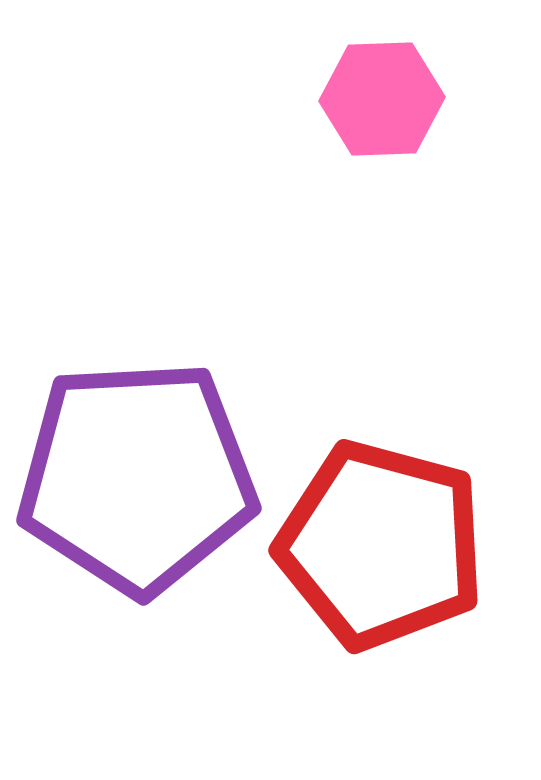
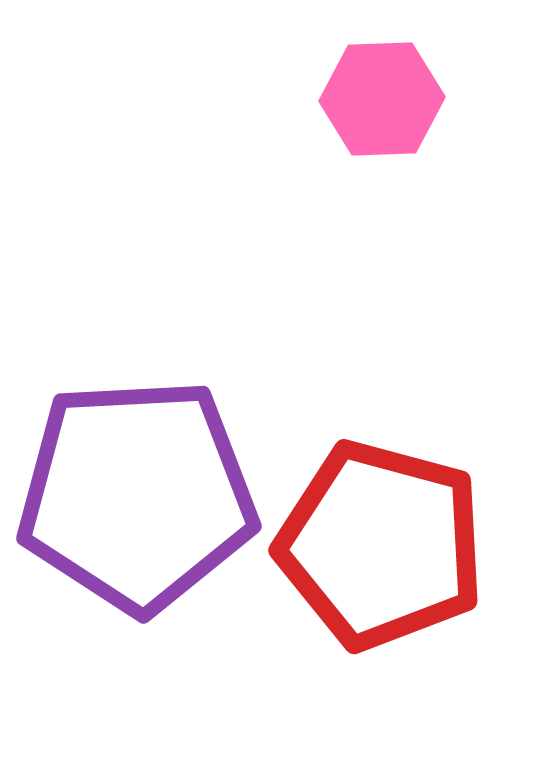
purple pentagon: moved 18 px down
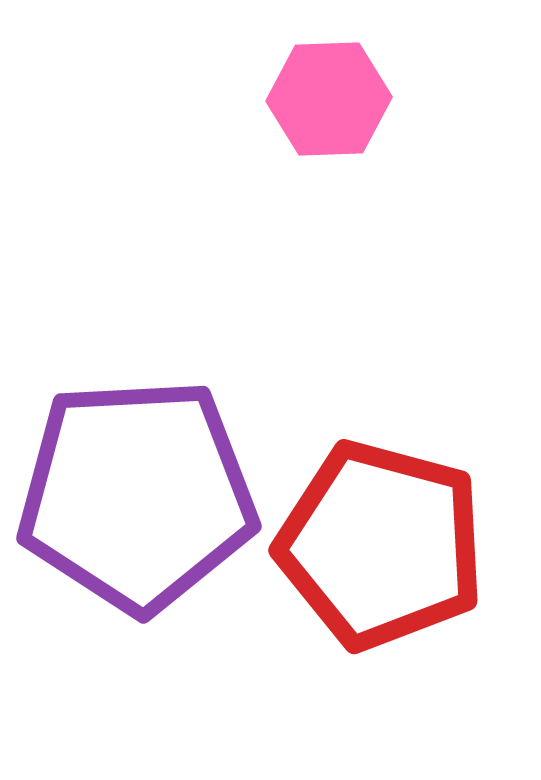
pink hexagon: moved 53 px left
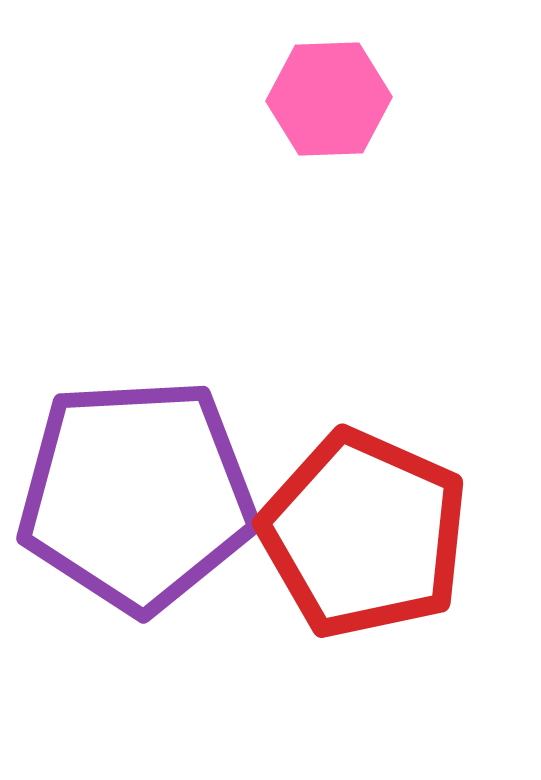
red pentagon: moved 17 px left, 11 px up; rotated 9 degrees clockwise
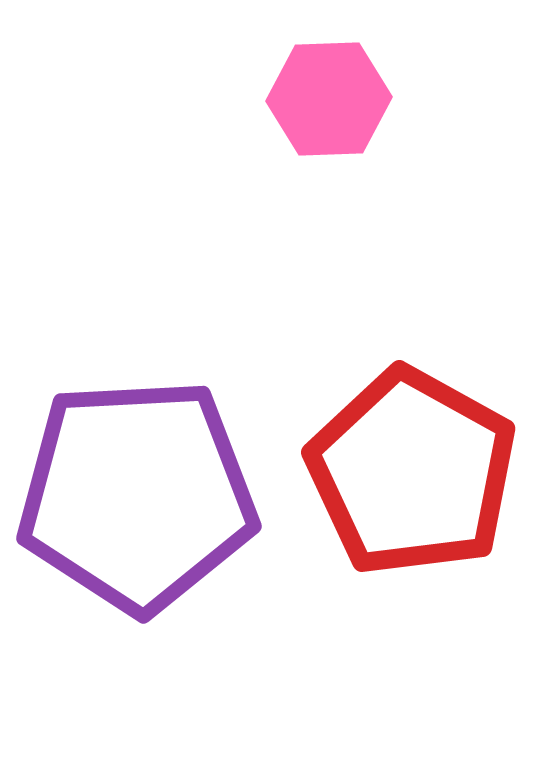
red pentagon: moved 48 px right, 62 px up; rotated 5 degrees clockwise
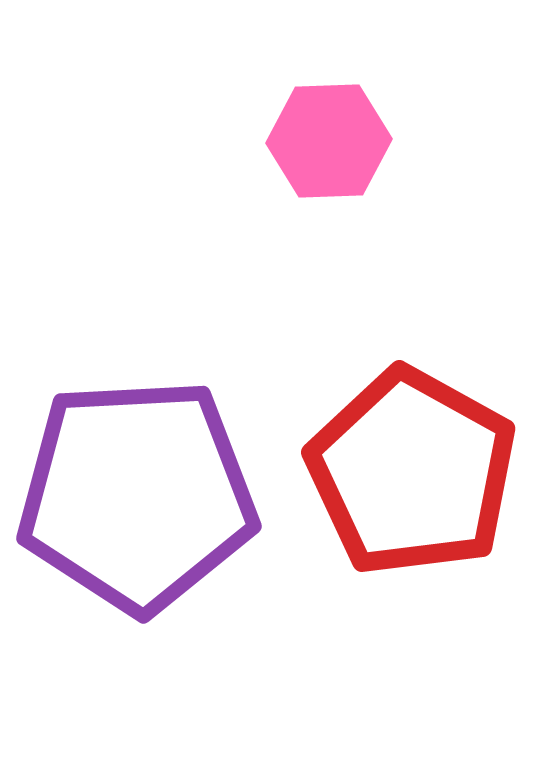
pink hexagon: moved 42 px down
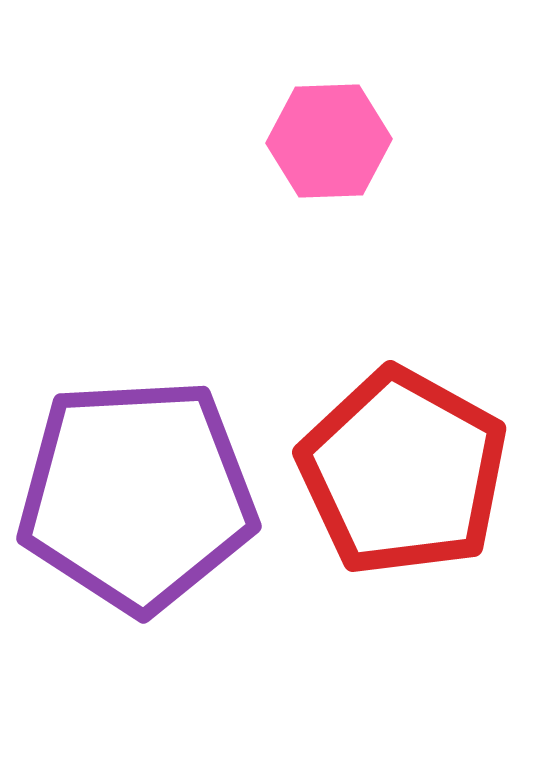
red pentagon: moved 9 px left
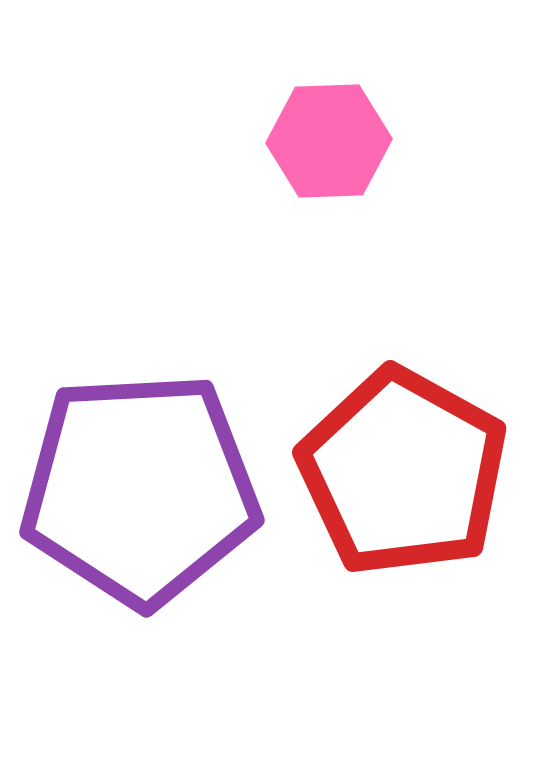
purple pentagon: moved 3 px right, 6 px up
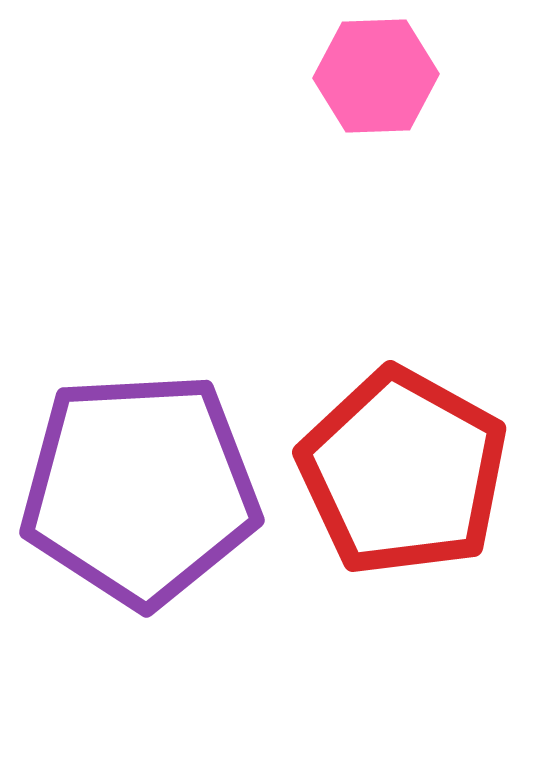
pink hexagon: moved 47 px right, 65 px up
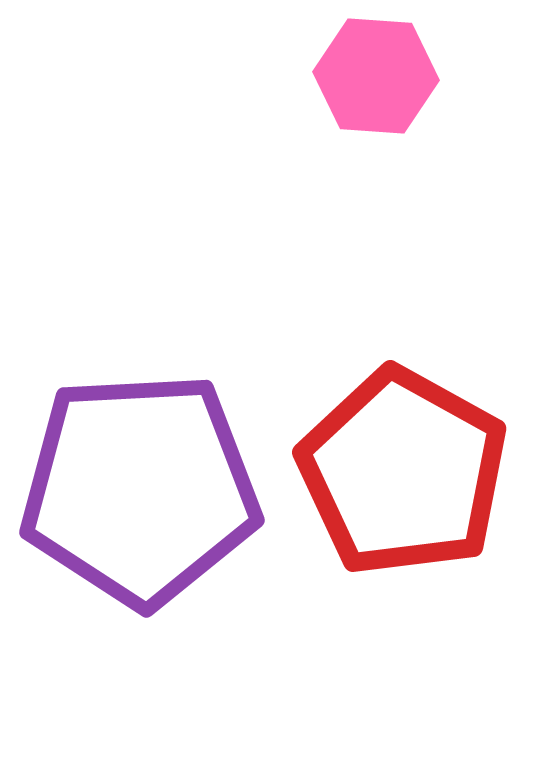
pink hexagon: rotated 6 degrees clockwise
